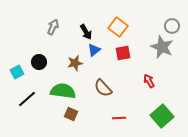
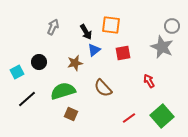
orange square: moved 7 px left, 2 px up; rotated 30 degrees counterclockwise
green semicircle: rotated 25 degrees counterclockwise
red line: moved 10 px right; rotated 32 degrees counterclockwise
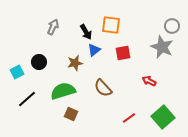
red arrow: rotated 32 degrees counterclockwise
green square: moved 1 px right, 1 px down
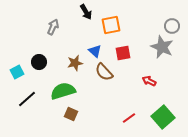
orange square: rotated 18 degrees counterclockwise
black arrow: moved 20 px up
blue triangle: moved 1 px right, 1 px down; rotated 40 degrees counterclockwise
brown semicircle: moved 1 px right, 16 px up
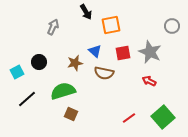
gray star: moved 12 px left, 5 px down
brown semicircle: moved 1 px down; rotated 36 degrees counterclockwise
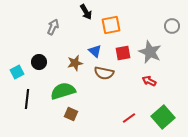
black line: rotated 42 degrees counterclockwise
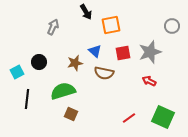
gray star: rotated 30 degrees clockwise
green square: rotated 25 degrees counterclockwise
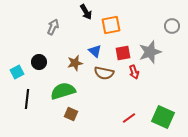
red arrow: moved 15 px left, 9 px up; rotated 136 degrees counterclockwise
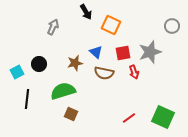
orange square: rotated 36 degrees clockwise
blue triangle: moved 1 px right, 1 px down
black circle: moved 2 px down
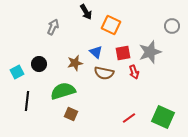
black line: moved 2 px down
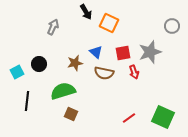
orange square: moved 2 px left, 2 px up
